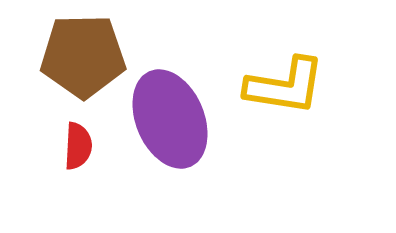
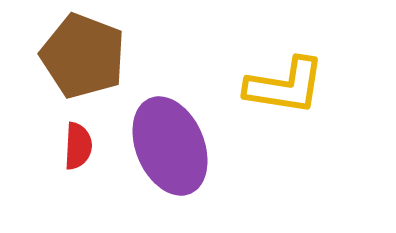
brown pentagon: rotated 22 degrees clockwise
purple ellipse: moved 27 px down
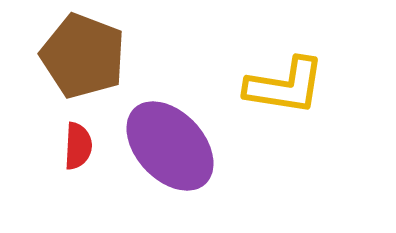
purple ellipse: rotated 20 degrees counterclockwise
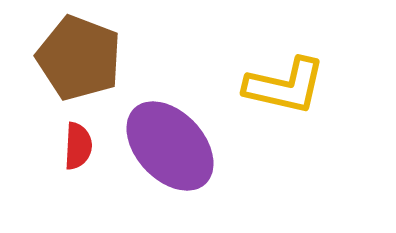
brown pentagon: moved 4 px left, 2 px down
yellow L-shape: rotated 4 degrees clockwise
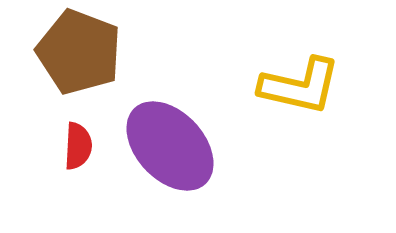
brown pentagon: moved 6 px up
yellow L-shape: moved 15 px right
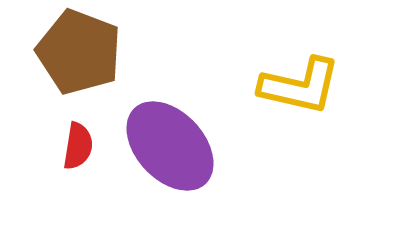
red semicircle: rotated 6 degrees clockwise
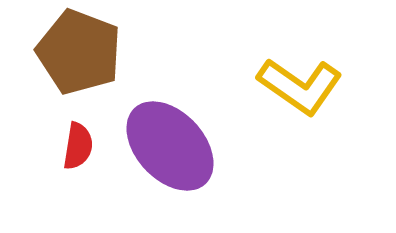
yellow L-shape: rotated 22 degrees clockwise
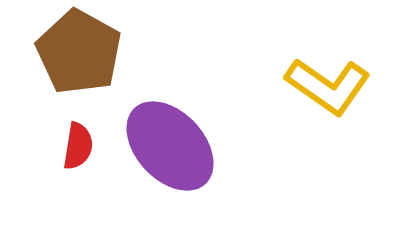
brown pentagon: rotated 8 degrees clockwise
yellow L-shape: moved 28 px right
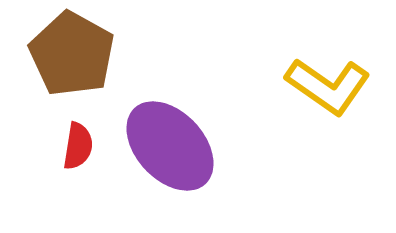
brown pentagon: moved 7 px left, 2 px down
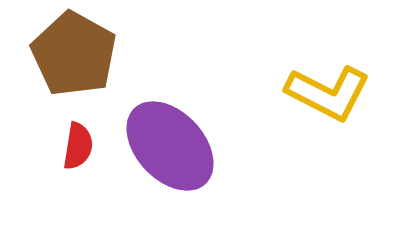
brown pentagon: moved 2 px right
yellow L-shape: moved 7 px down; rotated 8 degrees counterclockwise
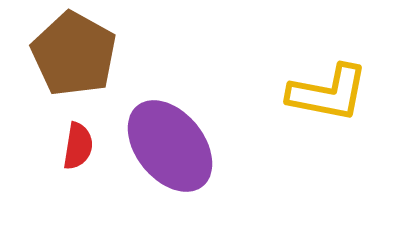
yellow L-shape: rotated 16 degrees counterclockwise
purple ellipse: rotated 4 degrees clockwise
